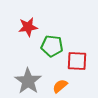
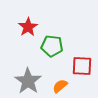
red star: rotated 24 degrees counterclockwise
red square: moved 5 px right, 5 px down
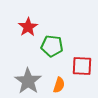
orange semicircle: moved 1 px left, 1 px up; rotated 147 degrees clockwise
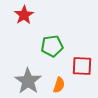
red star: moved 4 px left, 12 px up
green pentagon: rotated 15 degrees counterclockwise
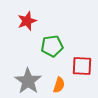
red star: moved 3 px right, 6 px down; rotated 12 degrees clockwise
